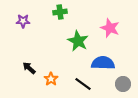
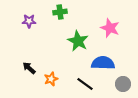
purple star: moved 6 px right
orange star: rotated 16 degrees clockwise
black line: moved 2 px right
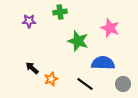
green star: rotated 10 degrees counterclockwise
black arrow: moved 3 px right
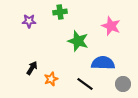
pink star: moved 1 px right, 2 px up
black arrow: rotated 80 degrees clockwise
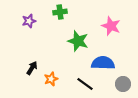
purple star: rotated 16 degrees counterclockwise
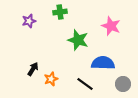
green star: moved 1 px up
black arrow: moved 1 px right, 1 px down
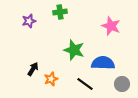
green star: moved 4 px left, 10 px down
gray circle: moved 1 px left
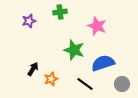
pink star: moved 14 px left
blue semicircle: rotated 20 degrees counterclockwise
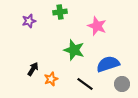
blue semicircle: moved 5 px right, 1 px down
